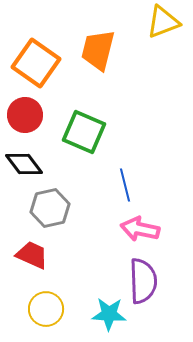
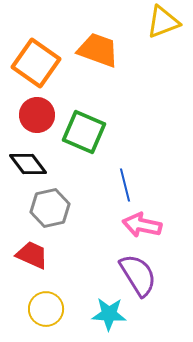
orange trapezoid: rotated 96 degrees clockwise
red circle: moved 12 px right
black diamond: moved 4 px right
pink arrow: moved 2 px right, 4 px up
purple semicircle: moved 5 px left, 6 px up; rotated 30 degrees counterclockwise
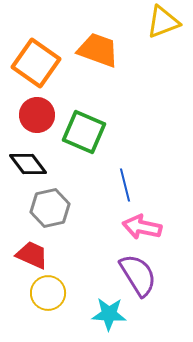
pink arrow: moved 2 px down
yellow circle: moved 2 px right, 16 px up
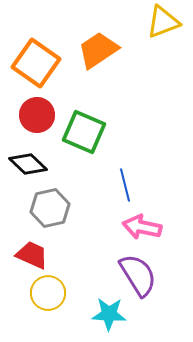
orange trapezoid: rotated 54 degrees counterclockwise
black diamond: rotated 9 degrees counterclockwise
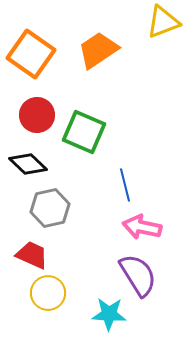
orange square: moved 5 px left, 9 px up
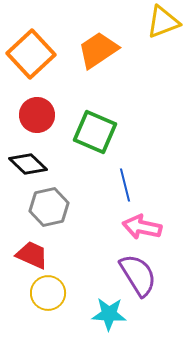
orange square: rotated 12 degrees clockwise
green square: moved 11 px right
gray hexagon: moved 1 px left, 1 px up
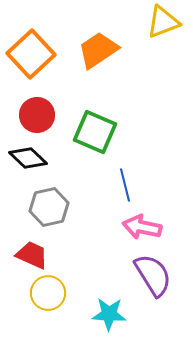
black diamond: moved 6 px up
purple semicircle: moved 15 px right
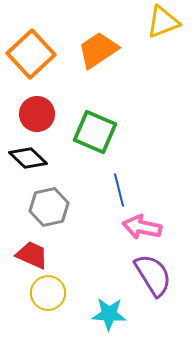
red circle: moved 1 px up
blue line: moved 6 px left, 5 px down
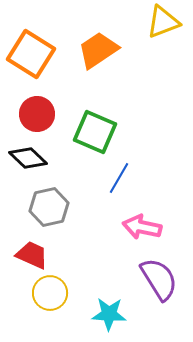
orange square: rotated 15 degrees counterclockwise
blue line: moved 12 px up; rotated 44 degrees clockwise
purple semicircle: moved 6 px right, 4 px down
yellow circle: moved 2 px right
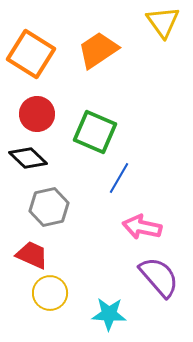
yellow triangle: rotated 45 degrees counterclockwise
purple semicircle: moved 2 px up; rotated 9 degrees counterclockwise
